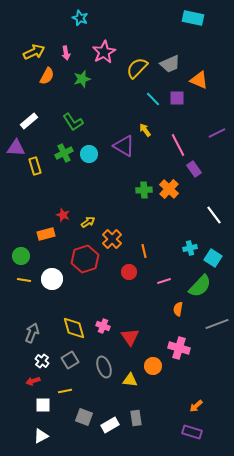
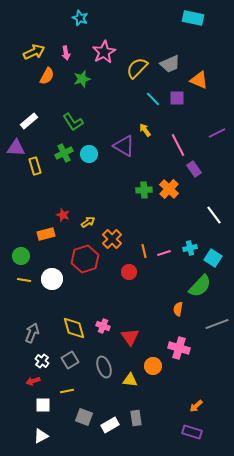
pink line at (164, 281): moved 28 px up
yellow line at (65, 391): moved 2 px right
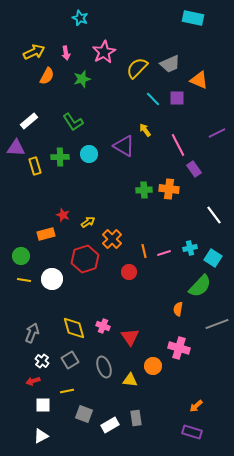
green cross at (64, 153): moved 4 px left, 4 px down; rotated 24 degrees clockwise
orange cross at (169, 189): rotated 36 degrees counterclockwise
gray square at (84, 417): moved 3 px up
